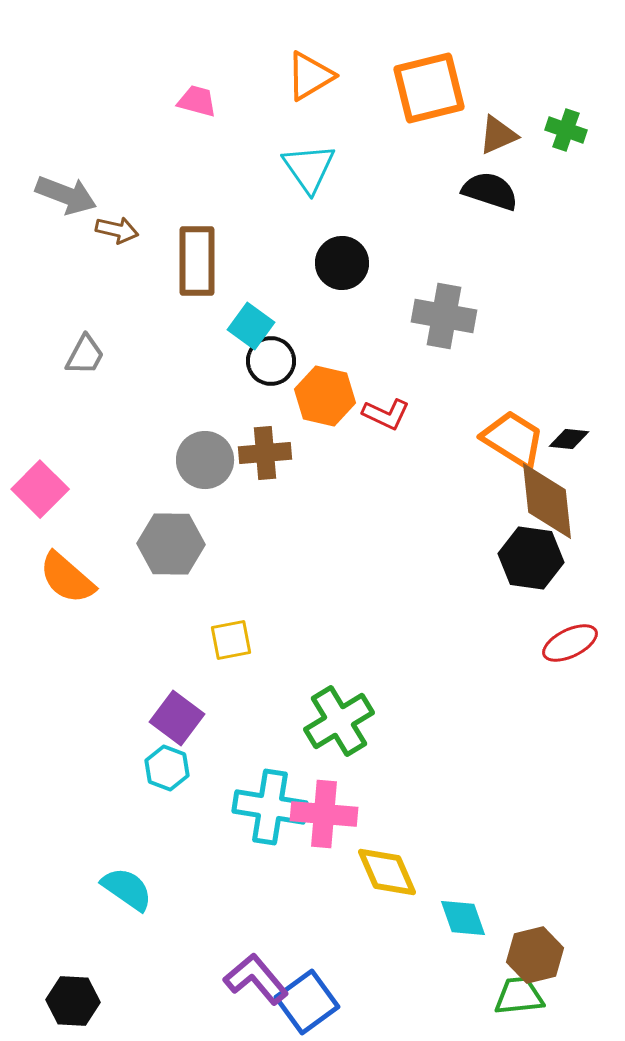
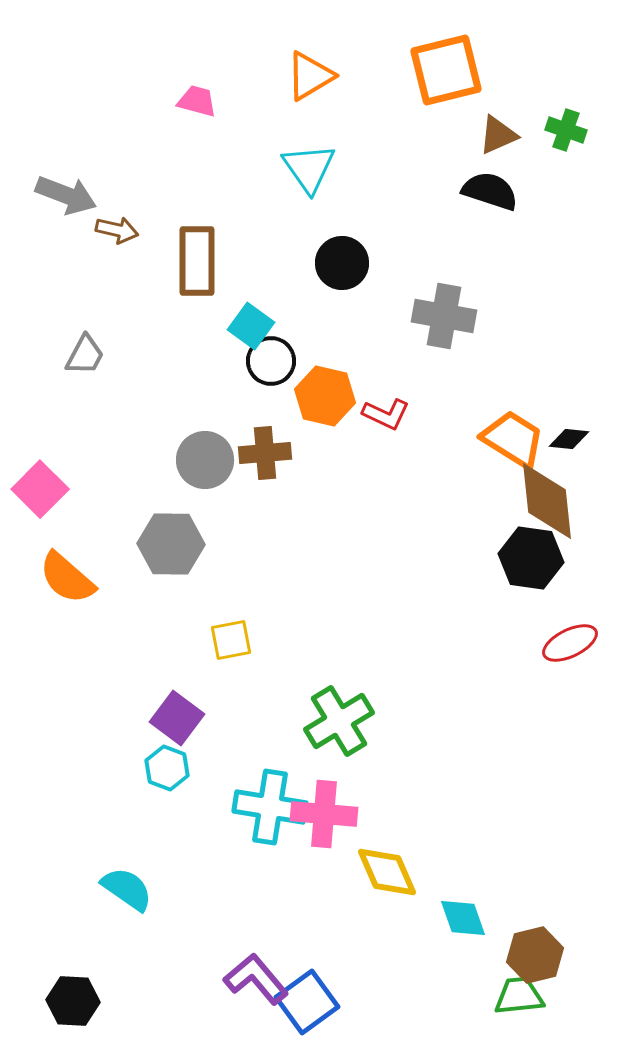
orange square at (429, 88): moved 17 px right, 18 px up
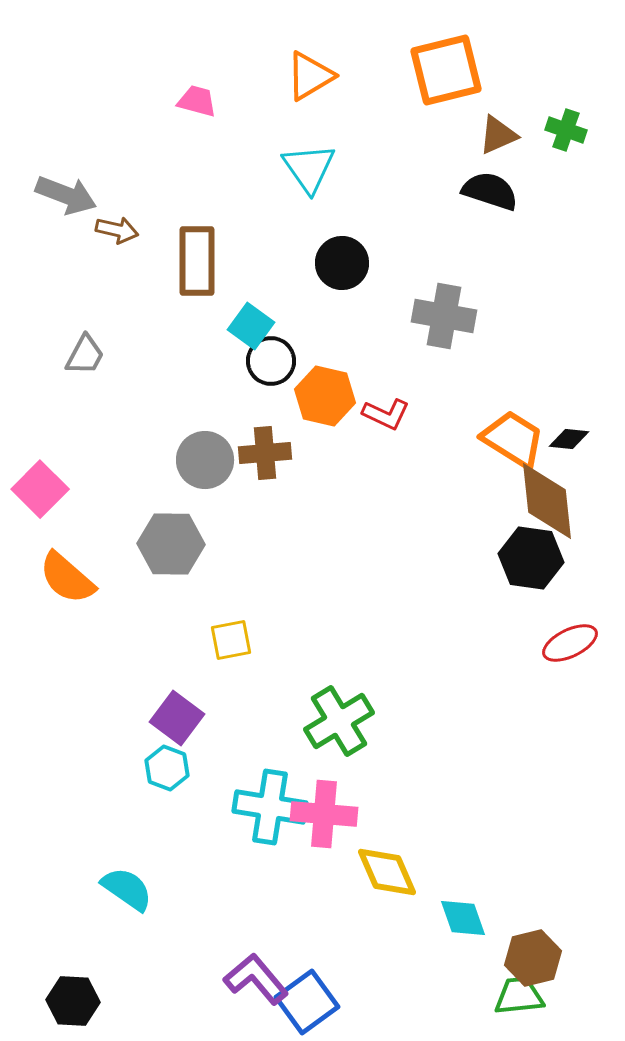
brown hexagon at (535, 955): moved 2 px left, 3 px down
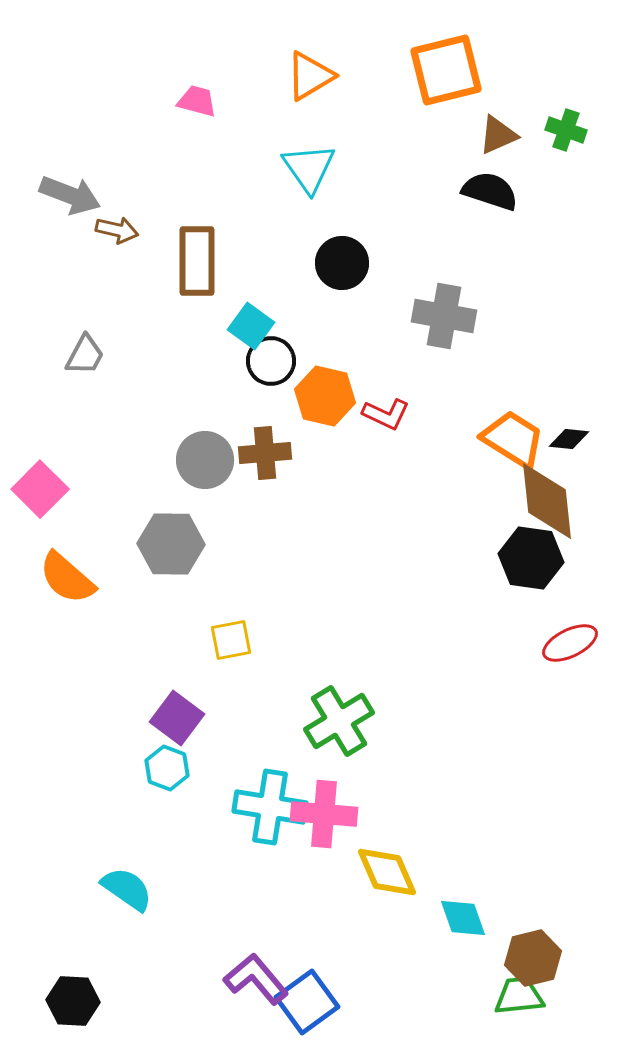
gray arrow at (66, 195): moved 4 px right
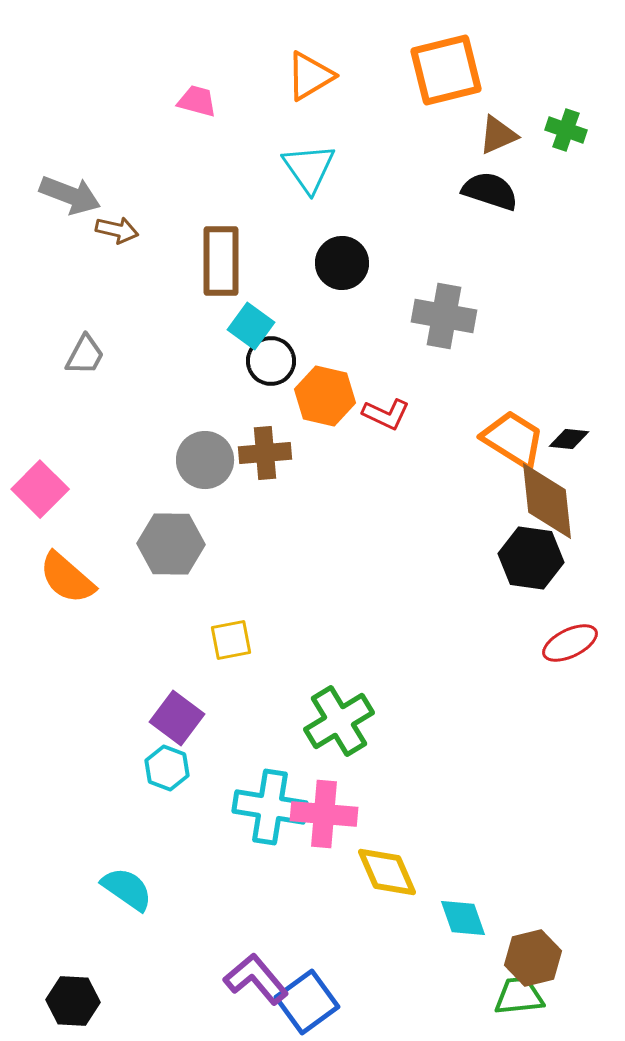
brown rectangle at (197, 261): moved 24 px right
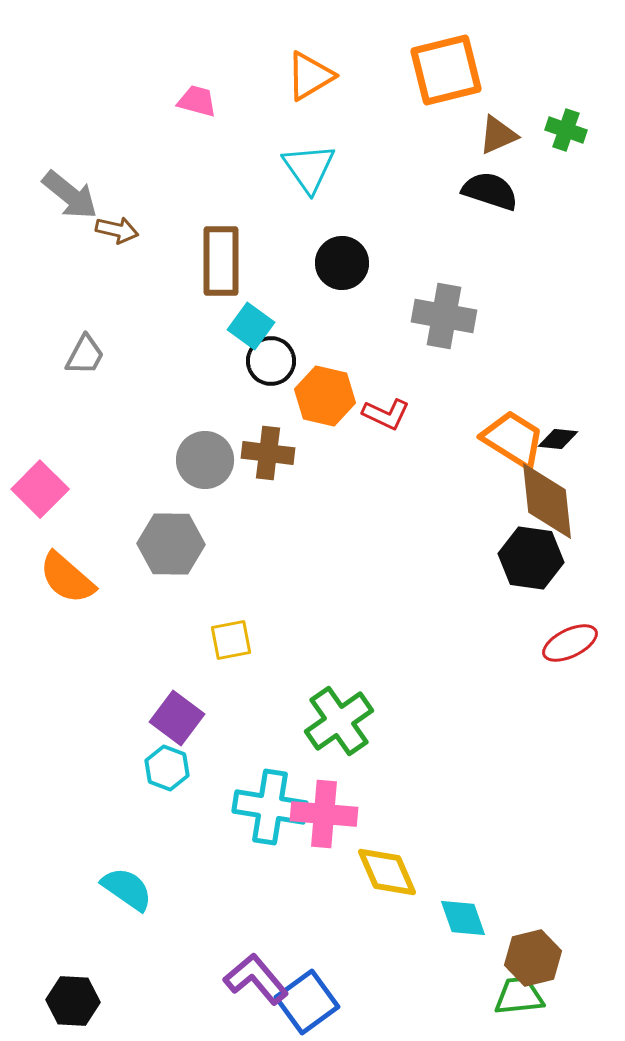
gray arrow at (70, 195): rotated 18 degrees clockwise
black diamond at (569, 439): moved 11 px left
brown cross at (265, 453): moved 3 px right; rotated 12 degrees clockwise
green cross at (339, 721): rotated 4 degrees counterclockwise
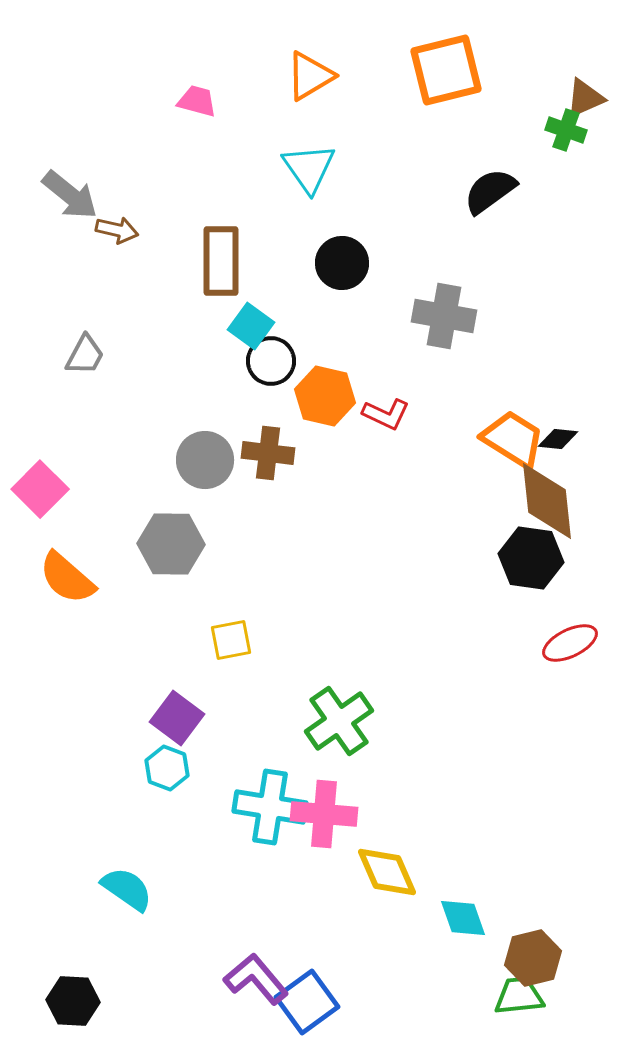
brown triangle at (498, 135): moved 87 px right, 37 px up
black semicircle at (490, 191): rotated 54 degrees counterclockwise
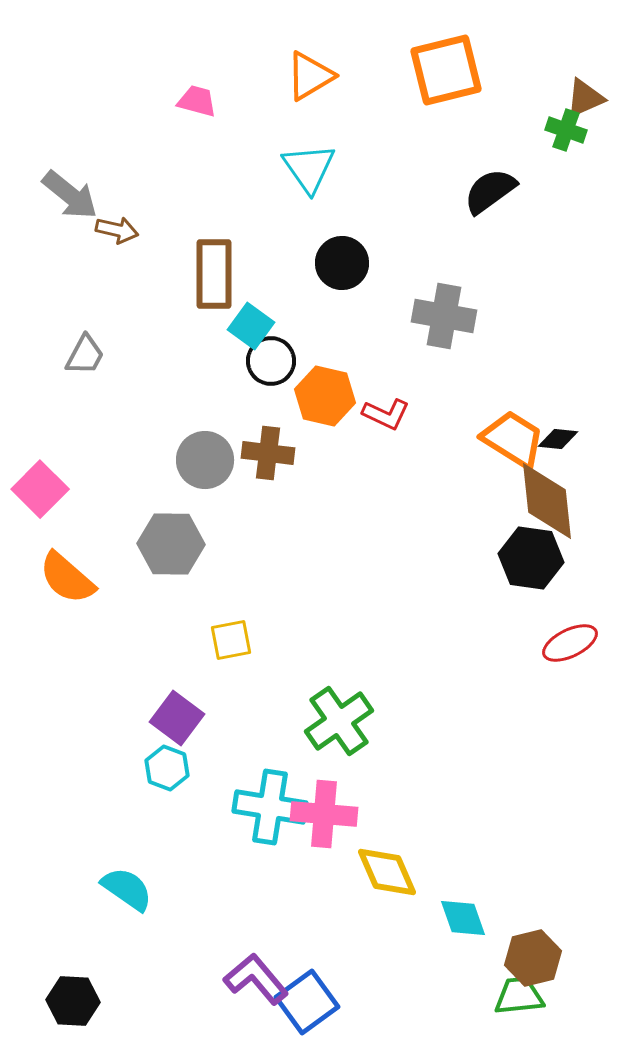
brown rectangle at (221, 261): moved 7 px left, 13 px down
